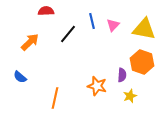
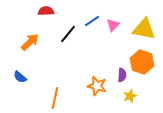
blue line: rotated 70 degrees clockwise
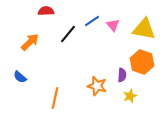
pink triangle: rotated 24 degrees counterclockwise
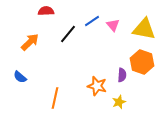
yellow star: moved 11 px left, 6 px down
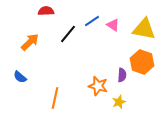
pink triangle: rotated 16 degrees counterclockwise
orange star: moved 1 px right
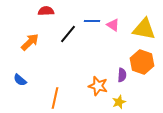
blue line: rotated 35 degrees clockwise
blue semicircle: moved 3 px down
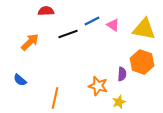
blue line: rotated 28 degrees counterclockwise
black line: rotated 30 degrees clockwise
purple semicircle: moved 1 px up
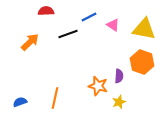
blue line: moved 3 px left, 4 px up
purple semicircle: moved 3 px left, 2 px down
blue semicircle: moved 22 px down; rotated 120 degrees clockwise
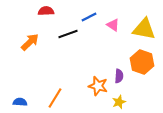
orange line: rotated 20 degrees clockwise
blue semicircle: rotated 24 degrees clockwise
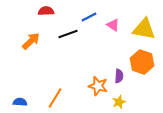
orange arrow: moved 1 px right, 1 px up
